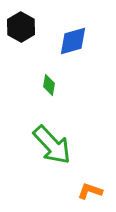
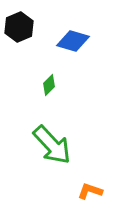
black hexagon: moved 2 px left; rotated 8 degrees clockwise
blue diamond: rotated 32 degrees clockwise
green diamond: rotated 35 degrees clockwise
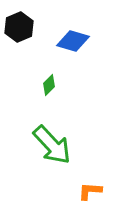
orange L-shape: rotated 15 degrees counterclockwise
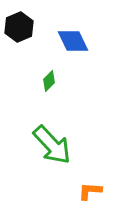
blue diamond: rotated 48 degrees clockwise
green diamond: moved 4 px up
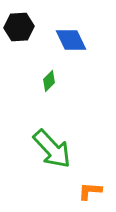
black hexagon: rotated 20 degrees clockwise
blue diamond: moved 2 px left, 1 px up
green arrow: moved 4 px down
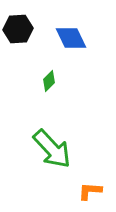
black hexagon: moved 1 px left, 2 px down
blue diamond: moved 2 px up
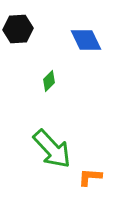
blue diamond: moved 15 px right, 2 px down
orange L-shape: moved 14 px up
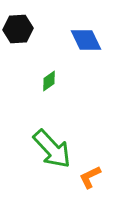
green diamond: rotated 10 degrees clockwise
orange L-shape: rotated 30 degrees counterclockwise
